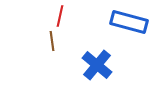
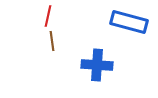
red line: moved 12 px left
blue cross: rotated 36 degrees counterclockwise
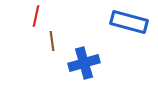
red line: moved 12 px left
blue cross: moved 13 px left, 2 px up; rotated 20 degrees counterclockwise
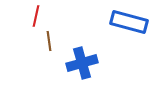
brown line: moved 3 px left
blue cross: moved 2 px left
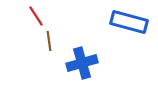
red line: rotated 45 degrees counterclockwise
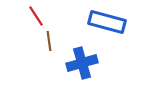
blue rectangle: moved 22 px left
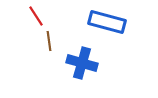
blue cross: rotated 32 degrees clockwise
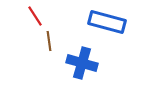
red line: moved 1 px left
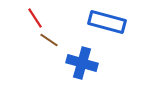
red line: moved 2 px down
brown line: moved 1 px up; rotated 48 degrees counterclockwise
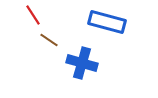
red line: moved 2 px left, 3 px up
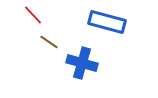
red line: rotated 10 degrees counterclockwise
brown line: moved 2 px down
